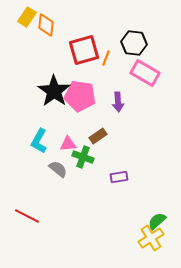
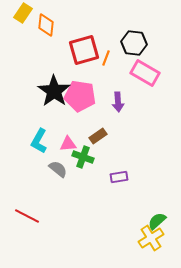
yellow rectangle: moved 4 px left, 4 px up
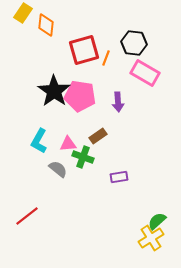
red line: rotated 65 degrees counterclockwise
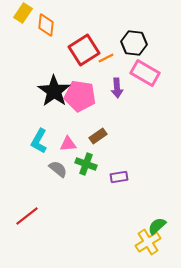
red square: rotated 16 degrees counterclockwise
orange line: rotated 42 degrees clockwise
purple arrow: moved 1 px left, 14 px up
green cross: moved 3 px right, 7 px down
green semicircle: moved 5 px down
yellow cross: moved 3 px left, 4 px down
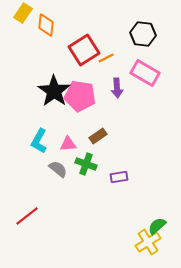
black hexagon: moved 9 px right, 9 px up
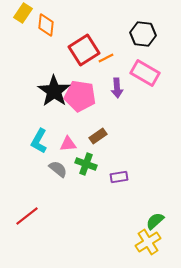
green semicircle: moved 2 px left, 5 px up
